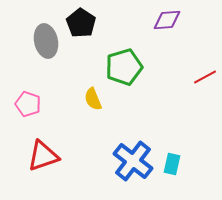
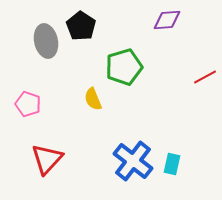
black pentagon: moved 3 px down
red triangle: moved 4 px right, 3 px down; rotated 28 degrees counterclockwise
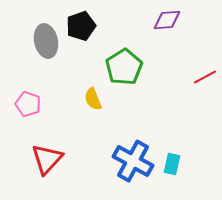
black pentagon: rotated 20 degrees clockwise
green pentagon: rotated 15 degrees counterclockwise
blue cross: rotated 9 degrees counterclockwise
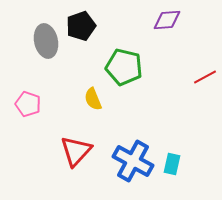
green pentagon: rotated 27 degrees counterclockwise
red triangle: moved 29 px right, 8 px up
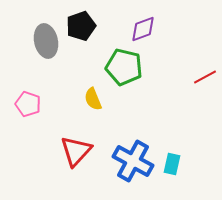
purple diamond: moved 24 px left, 9 px down; rotated 16 degrees counterclockwise
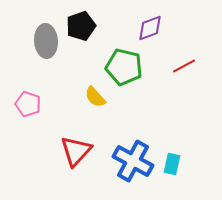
purple diamond: moved 7 px right, 1 px up
gray ellipse: rotated 8 degrees clockwise
red line: moved 21 px left, 11 px up
yellow semicircle: moved 2 px right, 2 px up; rotated 20 degrees counterclockwise
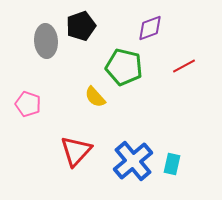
blue cross: rotated 21 degrees clockwise
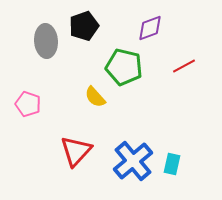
black pentagon: moved 3 px right
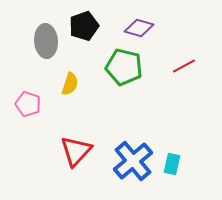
purple diamond: moved 11 px left; rotated 36 degrees clockwise
yellow semicircle: moved 25 px left, 13 px up; rotated 120 degrees counterclockwise
